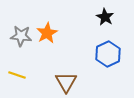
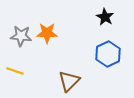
orange star: rotated 30 degrees clockwise
yellow line: moved 2 px left, 4 px up
brown triangle: moved 3 px right, 1 px up; rotated 15 degrees clockwise
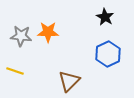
orange star: moved 1 px right, 1 px up
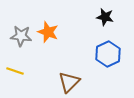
black star: rotated 18 degrees counterclockwise
orange star: rotated 20 degrees clockwise
brown triangle: moved 1 px down
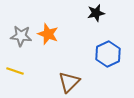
black star: moved 9 px left, 4 px up; rotated 24 degrees counterclockwise
orange star: moved 2 px down
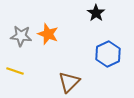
black star: rotated 24 degrees counterclockwise
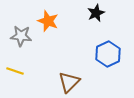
black star: rotated 12 degrees clockwise
orange star: moved 13 px up
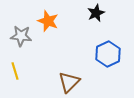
yellow line: rotated 54 degrees clockwise
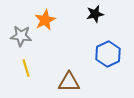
black star: moved 1 px left, 1 px down; rotated 12 degrees clockwise
orange star: moved 3 px left, 1 px up; rotated 25 degrees clockwise
yellow line: moved 11 px right, 3 px up
brown triangle: rotated 45 degrees clockwise
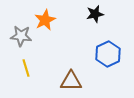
brown triangle: moved 2 px right, 1 px up
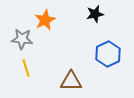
gray star: moved 1 px right, 3 px down
